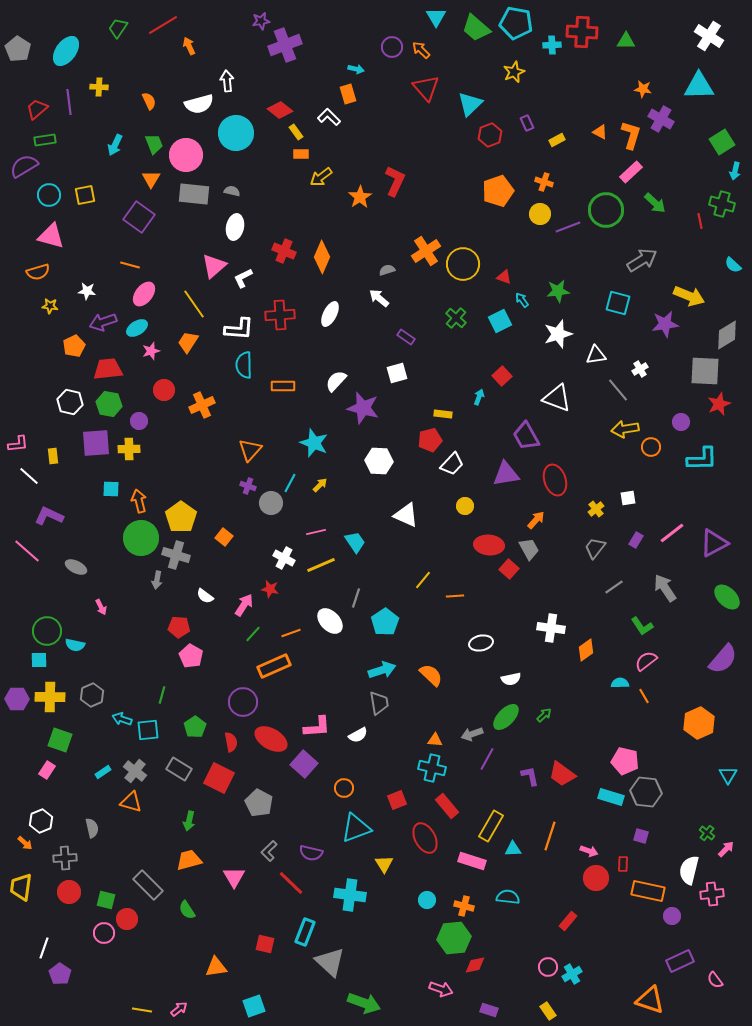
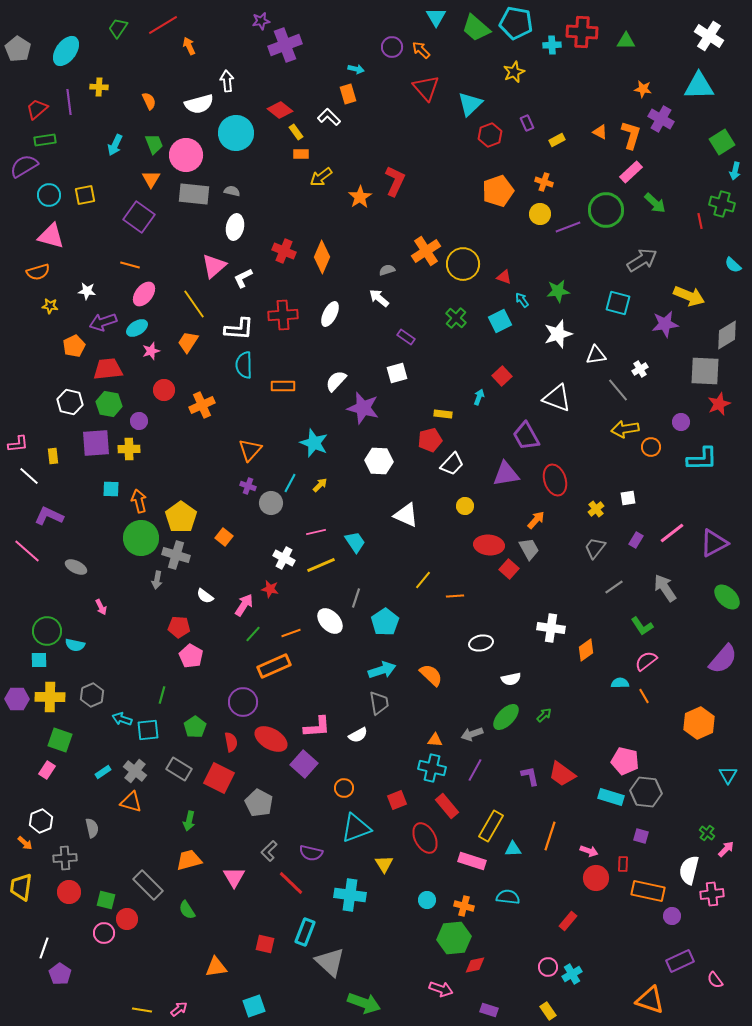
red cross at (280, 315): moved 3 px right
purple line at (487, 759): moved 12 px left, 11 px down
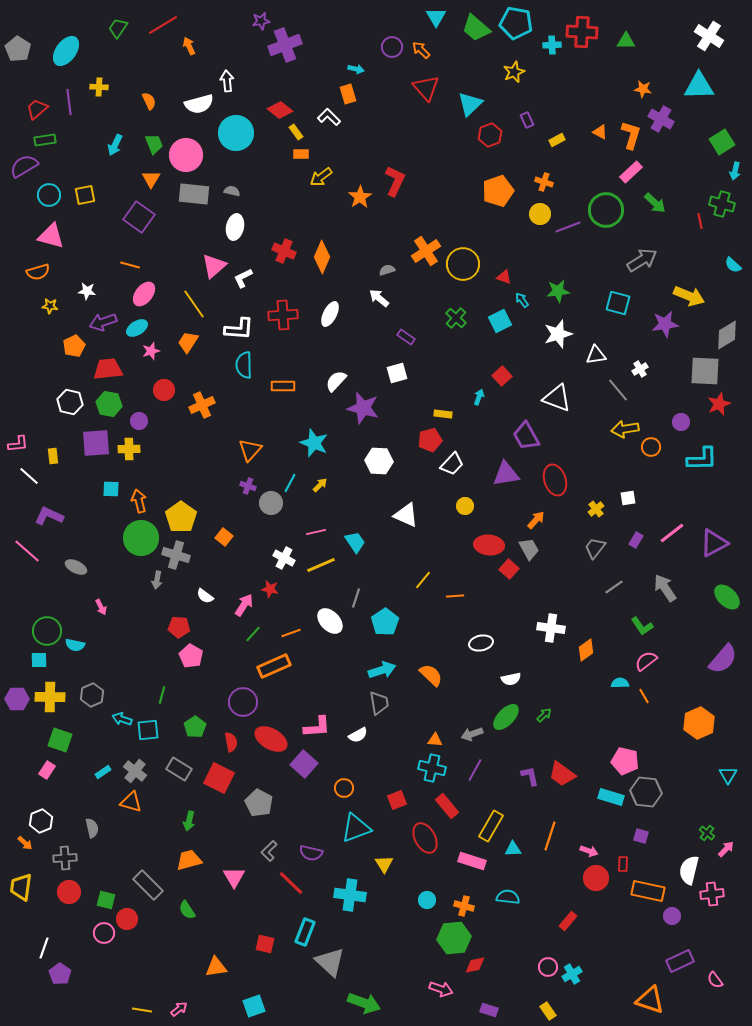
purple rectangle at (527, 123): moved 3 px up
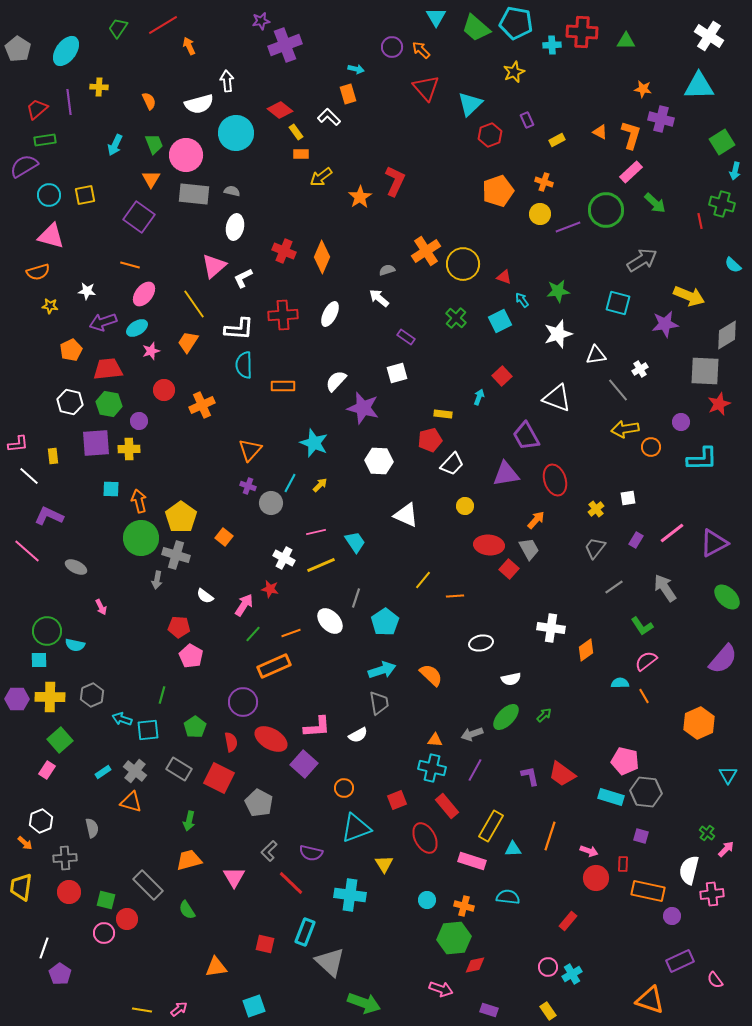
purple cross at (661, 119): rotated 15 degrees counterclockwise
orange pentagon at (74, 346): moved 3 px left, 4 px down
green square at (60, 740): rotated 30 degrees clockwise
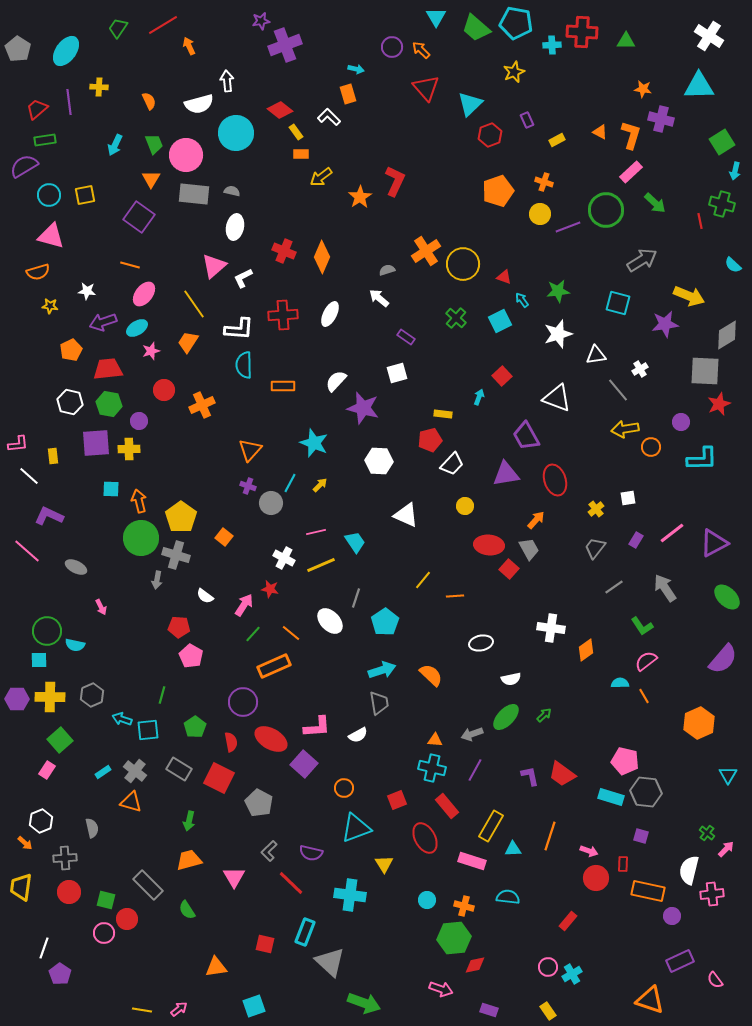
orange line at (291, 633): rotated 60 degrees clockwise
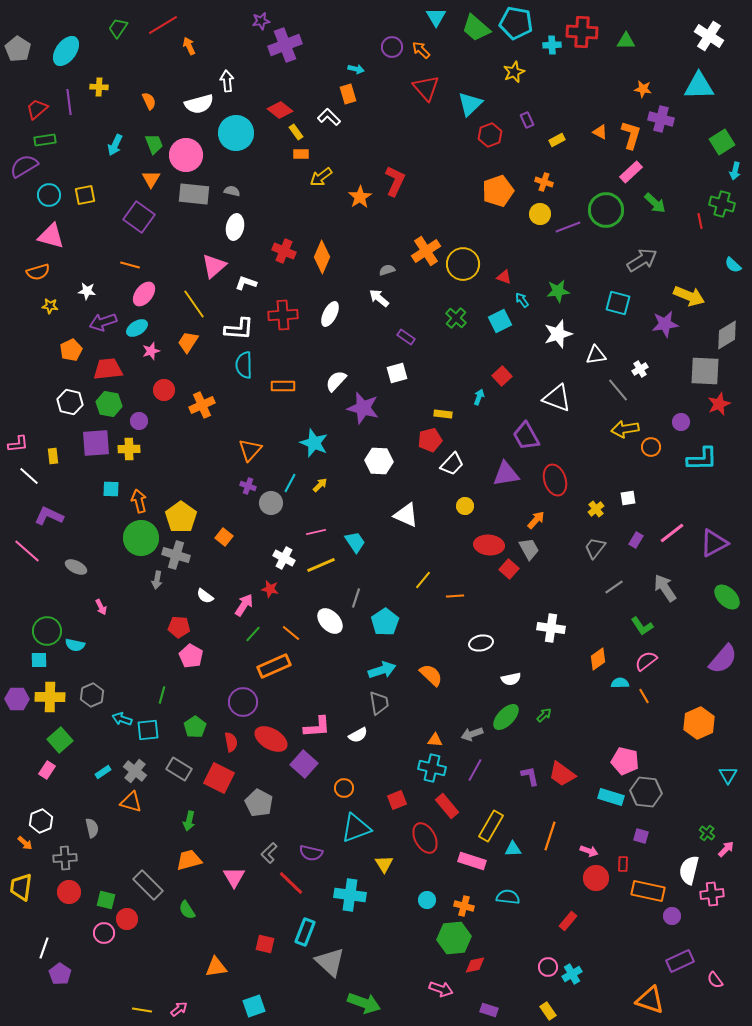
white L-shape at (243, 278): moved 3 px right, 5 px down; rotated 45 degrees clockwise
orange diamond at (586, 650): moved 12 px right, 9 px down
gray L-shape at (269, 851): moved 2 px down
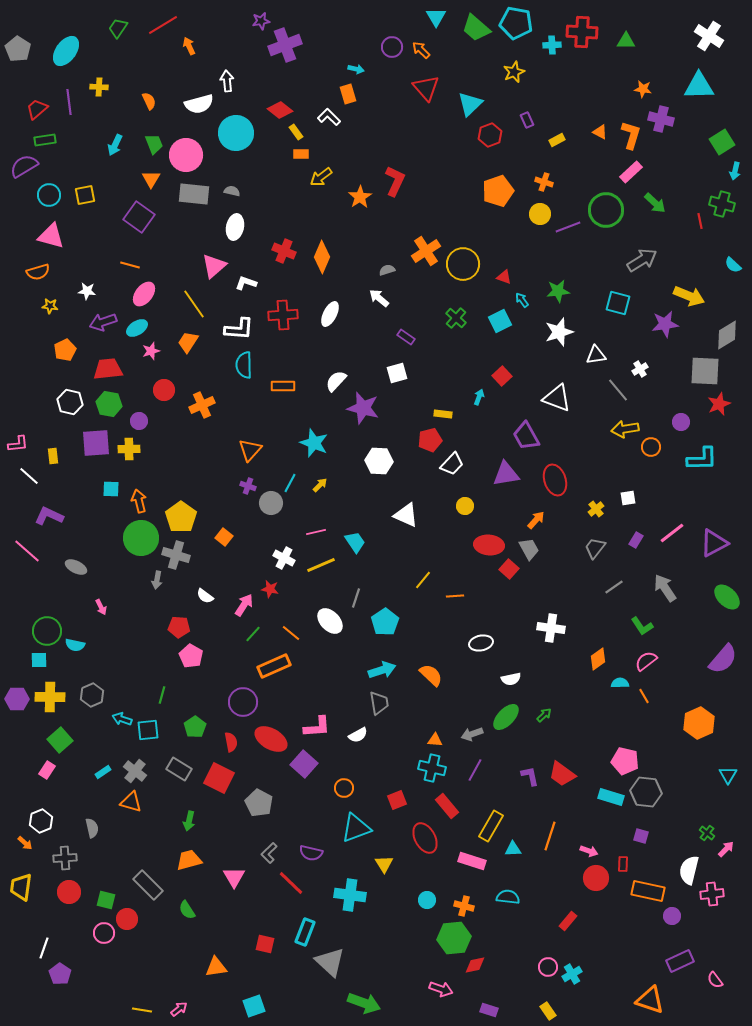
white star at (558, 334): moved 1 px right, 2 px up
orange pentagon at (71, 350): moved 6 px left
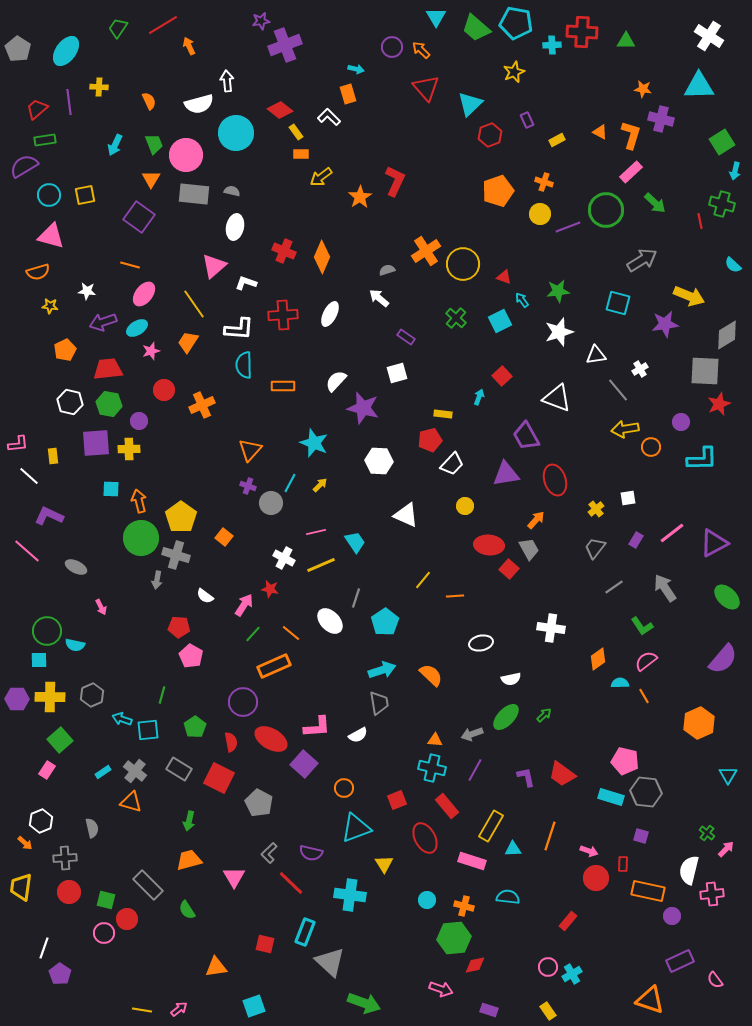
purple L-shape at (530, 776): moved 4 px left, 1 px down
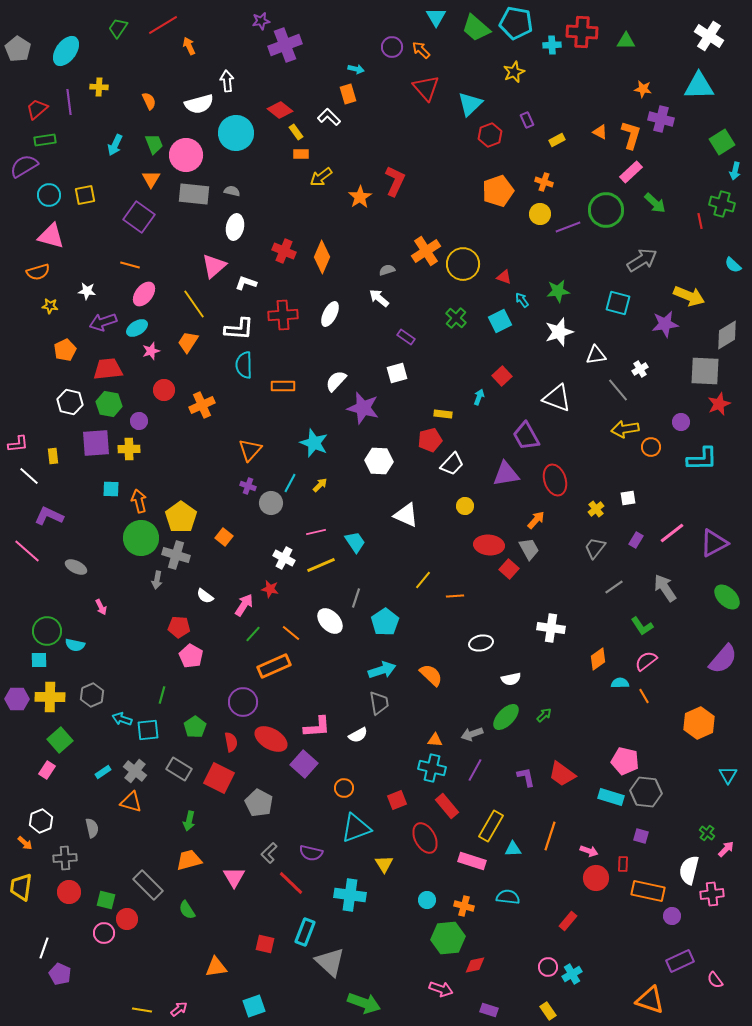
green hexagon at (454, 938): moved 6 px left
purple pentagon at (60, 974): rotated 10 degrees counterclockwise
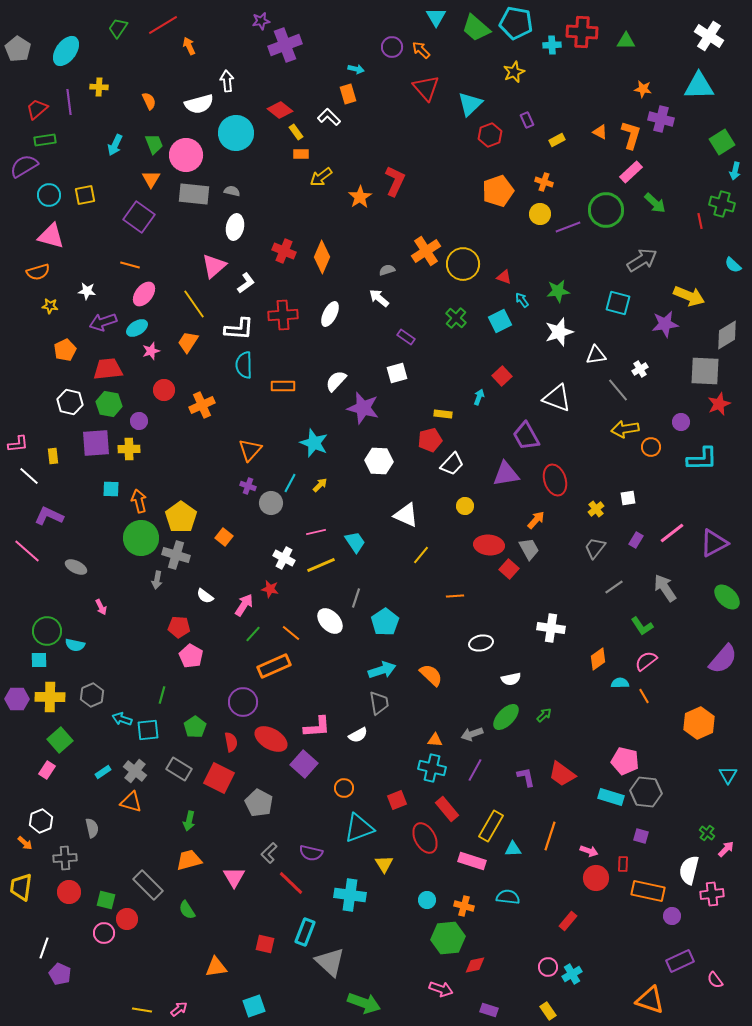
white L-shape at (246, 283): rotated 125 degrees clockwise
yellow line at (423, 580): moved 2 px left, 25 px up
red rectangle at (447, 806): moved 3 px down
cyan triangle at (356, 828): moved 3 px right
